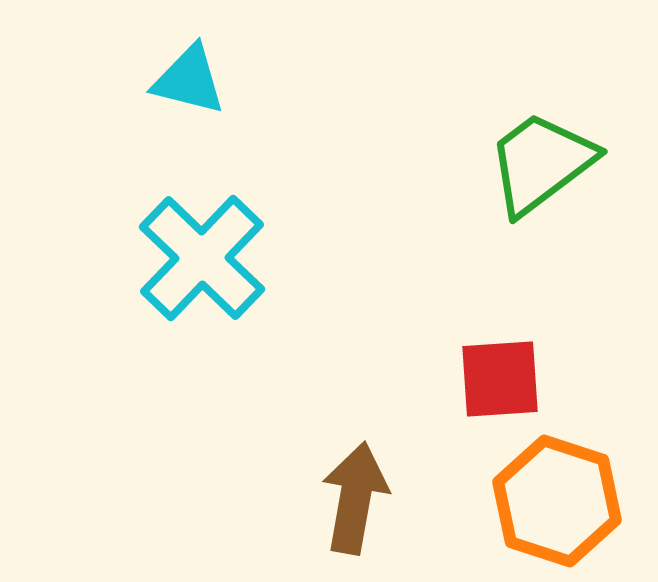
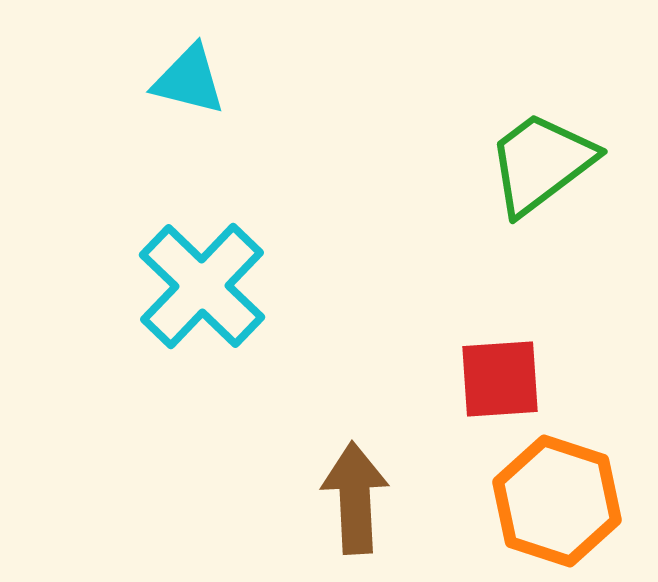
cyan cross: moved 28 px down
brown arrow: rotated 13 degrees counterclockwise
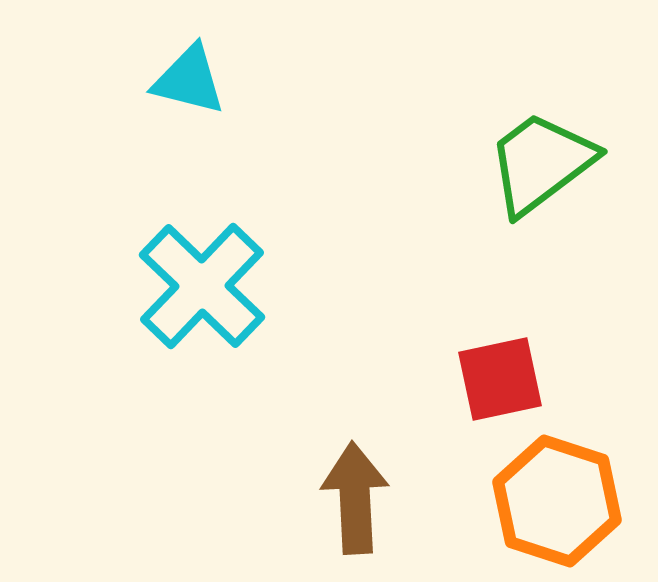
red square: rotated 8 degrees counterclockwise
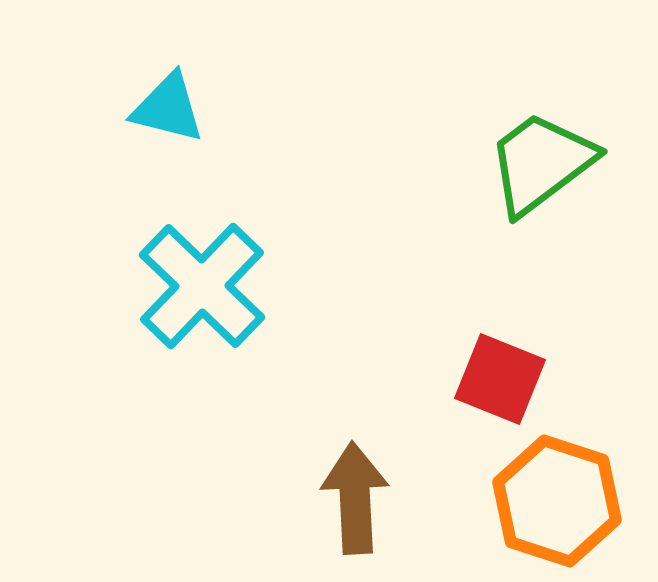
cyan triangle: moved 21 px left, 28 px down
red square: rotated 34 degrees clockwise
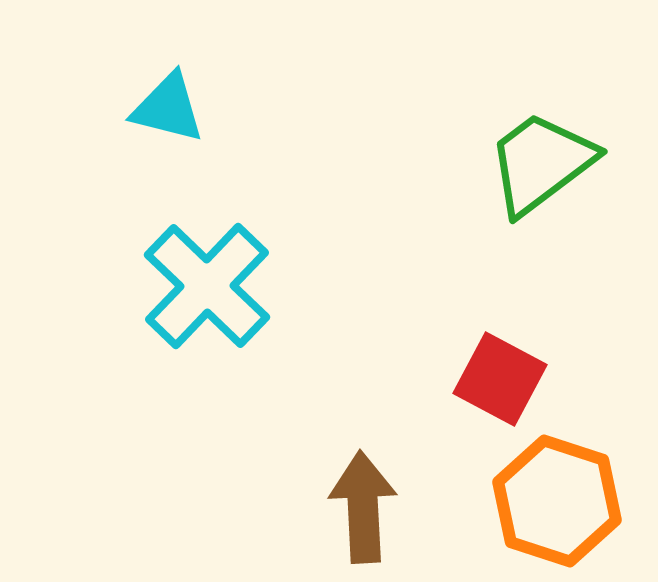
cyan cross: moved 5 px right
red square: rotated 6 degrees clockwise
brown arrow: moved 8 px right, 9 px down
